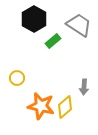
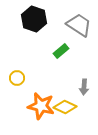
black hexagon: rotated 10 degrees counterclockwise
green rectangle: moved 8 px right, 10 px down
yellow diamond: rotated 65 degrees clockwise
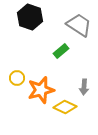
black hexagon: moved 4 px left, 2 px up
orange star: moved 16 px up; rotated 28 degrees counterclockwise
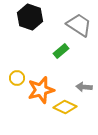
gray arrow: rotated 91 degrees clockwise
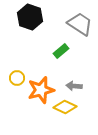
gray trapezoid: moved 1 px right, 1 px up
gray arrow: moved 10 px left, 1 px up
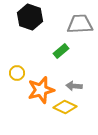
gray trapezoid: rotated 36 degrees counterclockwise
yellow circle: moved 5 px up
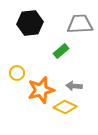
black hexagon: moved 6 px down; rotated 25 degrees counterclockwise
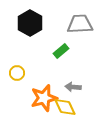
black hexagon: rotated 25 degrees counterclockwise
gray arrow: moved 1 px left, 1 px down
orange star: moved 3 px right, 8 px down
yellow diamond: rotated 40 degrees clockwise
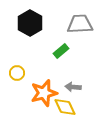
orange star: moved 5 px up
